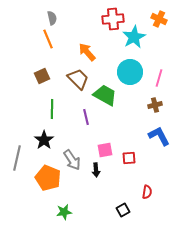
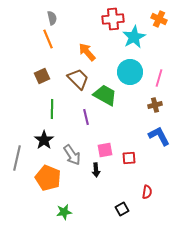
gray arrow: moved 5 px up
black square: moved 1 px left, 1 px up
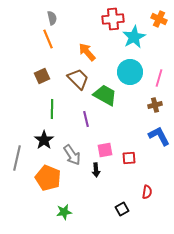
purple line: moved 2 px down
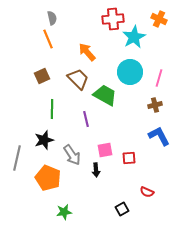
black star: rotated 18 degrees clockwise
red semicircle: rotated 104 degrees clockwise
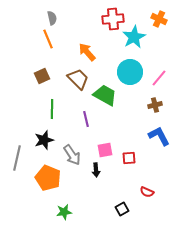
pink line: rotated 24 degrees clockwise
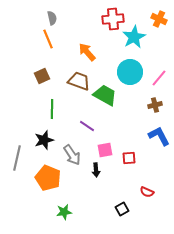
brown trapezoid: moved 1 px right, 2 px down; rotated 25 degrees counterclockwise
purple line: moved 1 px right, 7 px down; rotated 42 degrees counterclockwise
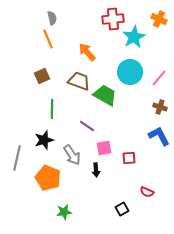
brown cross: moved 5 px right, 2 px down; rotated 32 degrees clockwise
pink square: moved 1 px left, 2 px up
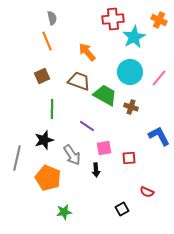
orange cross: moved 1 px down
orange line: moved 1 px left, 2 px down
brown cross: moved 29 px left
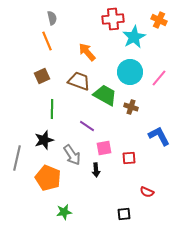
black square: moved 2 px right, 5 px down; rotated 24 degrees clockwise
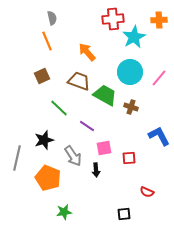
orange cross: rotated 28 degrees counterclockwise
green line: moved 7 px right, 1 px up; rotated 48 degrees counterclockwise
gray arrow: moved 1 px right, 1 px down
